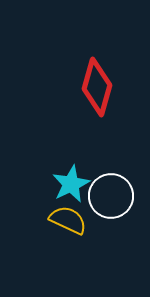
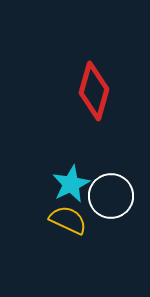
red diamond: moved 3 px left, 4 px down
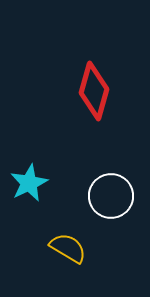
cyan star: moved 42 px left, 1 px up
yellow semicircle: moved 28 px down; rotated 6 degrees clockwise
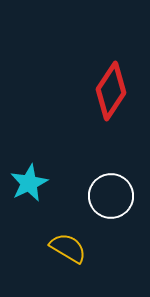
red diamond: moved 17 px right; rotated 18 degrees clockwise
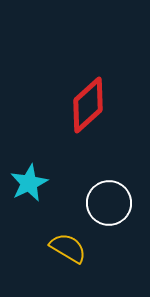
red diamond: moved 23 px left, 14 px down; rotated 14 degrees clockwise
white circle: moved 2 px left, 7 px down
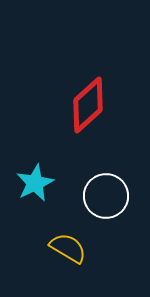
cyan star: moved 6 px right
white circle: moved 3 px left, 7 px up
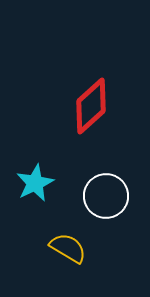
red diamond: moved 3 px right, 1 px down
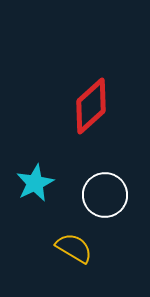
white circle: moved 1 px left, 1 px up
yellow semicircle: moved 6 px right
